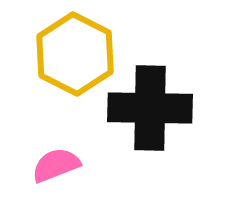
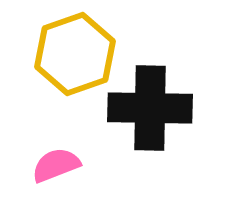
yellow hexagon: rotated 14 degrees clockwise
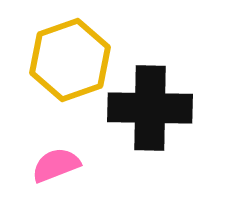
yellow hexagon: moved 5 px left, 6 px down
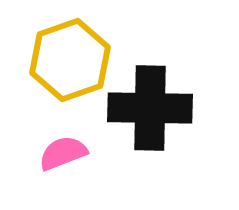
pink semicircle: moved 7 px right, 12 px up
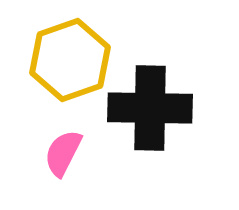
pink semicircle: rotated 42 degrees counterclockwise
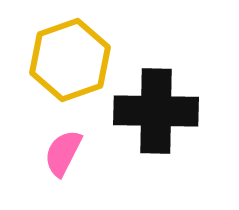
black cross: moved 6 px right, 3 px down
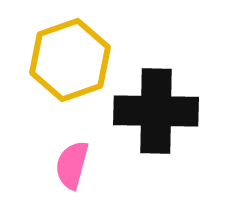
pink semicircle: moved 9 px right, 12 px down; rotated 12 degrees counterclockwise
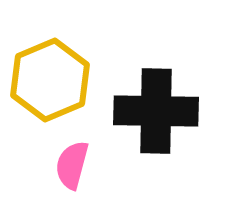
yellow hexagon: moved 20 px left, 20 px down; rotated 4 degrees counterclockwise
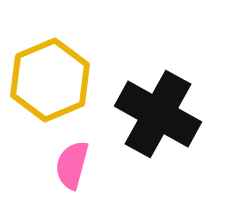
black cross: moved 2 px right, 3 px down; rotated 28 degrees clockwise
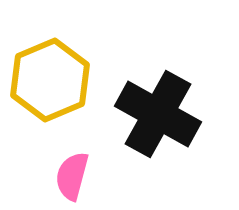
pink semicircle: moved 11 px down
